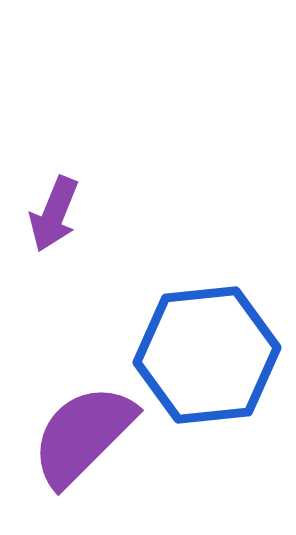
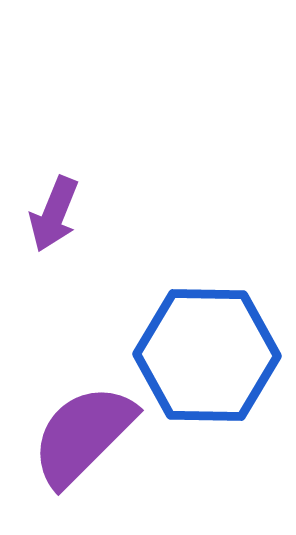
blue hexagon: rotated 7 degrees clockwise
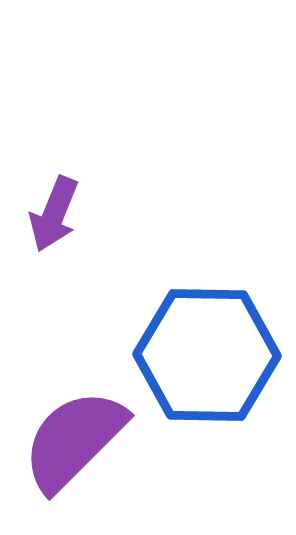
purple semicircle: moved 9 px left, 5 px down
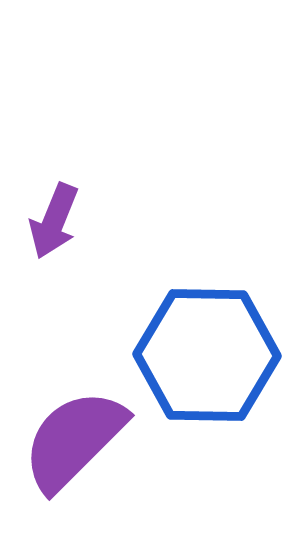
purple arrow: moved 7 px down
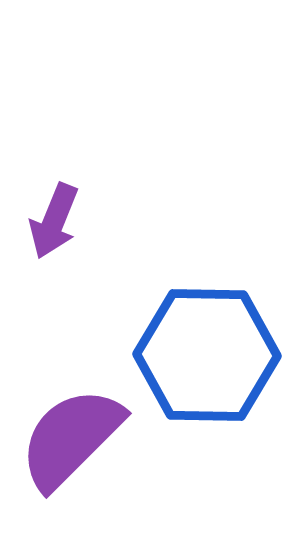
purple semicircle: moved 3 px left, 2 px up
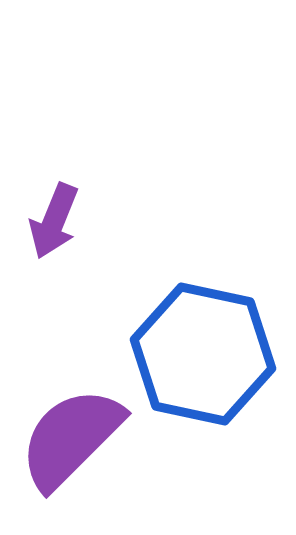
blue hexagon: moved 4 px left, 1 px up; rotated 11 degrees clockwise
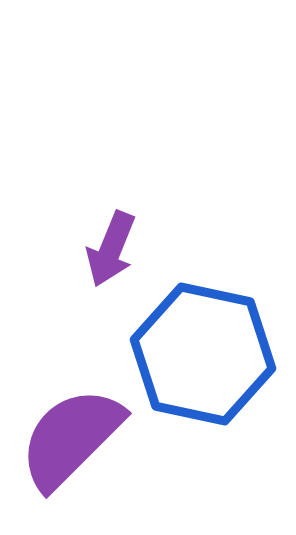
purple arrow: moved 57 px right, 28 px down
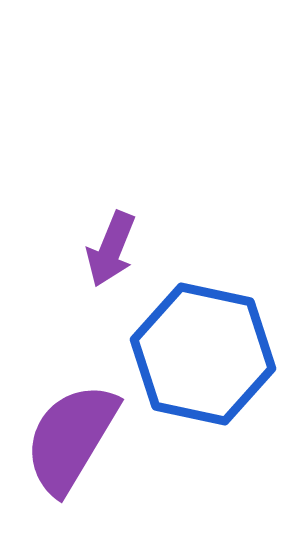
purple semicircle: rotated 14 degrees counterclockwise
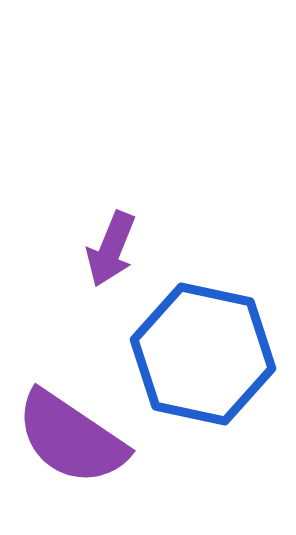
purple semicircle: rotated 87 degrees counterclockwise
